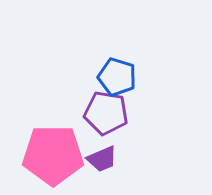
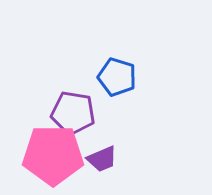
purple pentagon: moved 33 px left
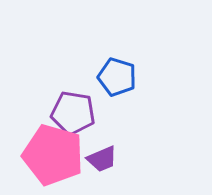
pink pentagon: rotated 16 degrees clockwise
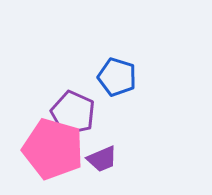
purple pentagon: rotated 15 degrees clockwise
pink pentagon: moved 6 px up
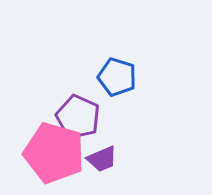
purple pentagon: moved 5 px right, 4 px down
pink pentagon: moved 1 px right, 4 px down
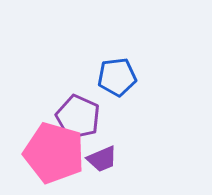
blue pentagon: rotated 24 degrees counterclockwise
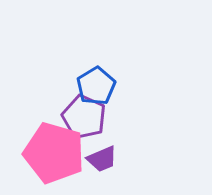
blue pentagon: moved 21 px left, 9 px down; rotated 24 degrees counterclockwise
purple pentagon: moved 6 px right
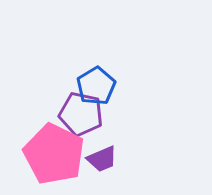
purple pentagon: moved 3 px left, 3 px up; rotated 12 degrees counterclockwise
pink pentagon: moved 1 px down; rotated 10 degrees clockwise
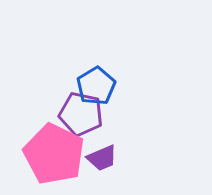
purple trapezoid: moved 1 px up
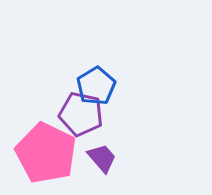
pink pentagon: moved 8 px left, 1 px up
purple trapezoid: rotated 108 degrees counterclockwise
